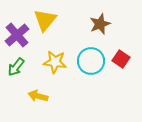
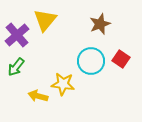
yellow star: moved 8 px right, 22 px down
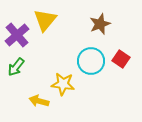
yellow arrow: moved 1 px right, 5 px down
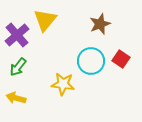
green arrow: moved 2 px right
yellow arrow: moved 23 px left, 3 px up
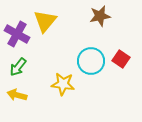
yellow triangle: moved 1 px down
brown star: moved 8 px up; rotated 10 degrees clockwise
purple cross: moved 1 px up; rotated 20 degrees counterclockwise
yellow arrow: moved 1 px right, 3 px up
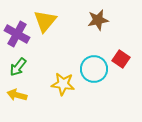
brown star: moved 2 px left, 4 px down
cyan circle: moved 3 px right, 8 px down
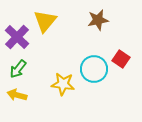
purple cross: moved 3 px down; rotated 15 degrees clockwise
green arrow: moved 2 px down
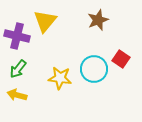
brown star: rotated 10 degrees counterclockwise
purple cross: moved 1 px up; rotated 30 degrees counterclockwise
yellow star: moved 3 px left, 6 px up
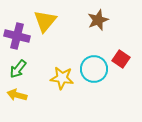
yellow star: moved 2 px right
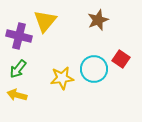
purple cross: moved 2 px right
yellow star: rotated 15 degrees counterclockwise
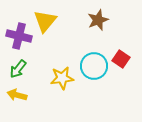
cyan circle: moved 3 px up
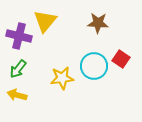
brown star: moved 3 px down; rotated 25 degrees clockwise
